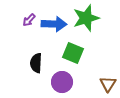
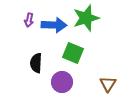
purple arrow: rotated 32 degrees counterclockwise
blue arrow: moved 1 px down
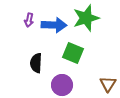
purple circle: moved 3 px down
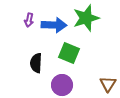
green square: moved 4 px left
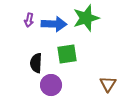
blue arrow: moved 1 px up
green square: moved 2 px left, 1 px down; rotated 30 degrees counterclockwise
purple circle: moved 11 px left
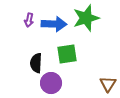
purple circle: moved 2 px up
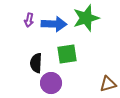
brown triangle: rotated 42 degrees clockwise
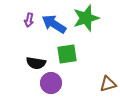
blue arrow: rotated 150 degrees counterclockwise
black semicircle: rotated 84 degrees counterclockwise
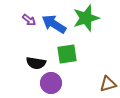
purple arrow: rotated 64 degrees counterclockwise
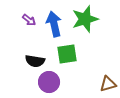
green star: moved 1 px left, 1 px down
blue arrow: rotated 45 degrees clockwise
black semicircle: moved 1 px left, 2 px up
purple circle: moved 2 px left, 1 px up
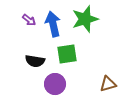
blue arrow: moved 1 px left
purple circle: moved 6 px right, 2 px down
